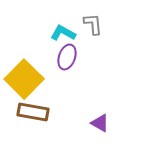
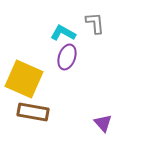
gray L-shape: moved 2 px right, 1 px up
yellow square: rotated 21 degrees counterclockwise
purple triangle: moved 3 px right; rotated 18 degrees clockwise
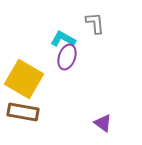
cyan L-shape: moved 6 px down
yellow square: rotated 6 degrees clockwise
brown rectangle: moved 10 px left
purple triangle: rotated 12 degrees counterclockwise
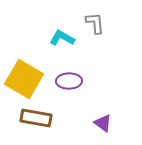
cyan L-shape: moved 1 px left, 1 px up
purple ellipse: moved 2 px right, 24 px down; rotated 70 degrees clockwise
brown rectangle: moved 13 px right, 6 px down
